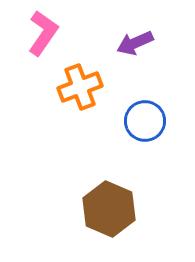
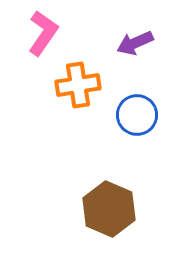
orange cross: moved 2 px left, 2 px up; rotated 12 degrees clockwise
blue circle: moved 8 px left, 6 px up
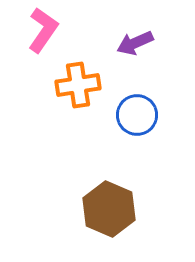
pink L-shape: moved 3 px up
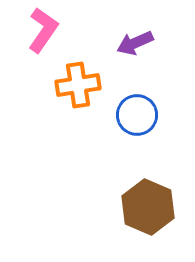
brown hexagon: moved 39 px right, 2 px up
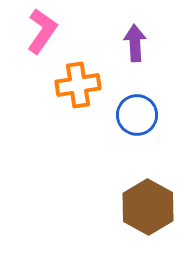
pink L-shape: moved 1 px left, 1 px down
purple arrow: rotated 111 degrees clockwise
brown hexagon: rotated 6 degrees clockwise
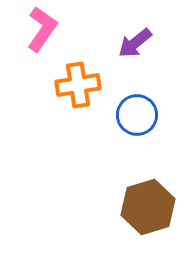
pink L-shape: moved 2 px up
purple arrow: rotated 126 degrees counterclockwise
brown hexagon: rotated 14 degrees clockwise
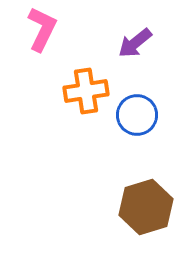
pink L-shape: rotated 9 degrees counterclockwise
orange cross: moved 8 px right, 6 px down
brown hexagon: moved 2 px left
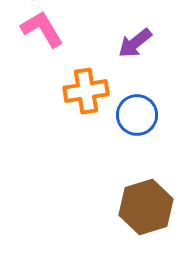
pink L-shape: rotated 57 degrees counterclockwise
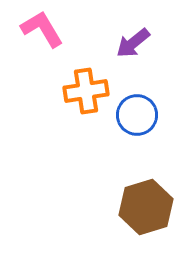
purple arrow: moved 2 px left
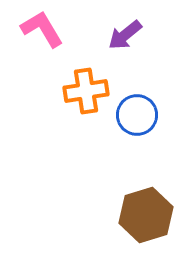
purple arrow: moved 8 px left, 8 px up
brown hexagon: moved 8 px down
